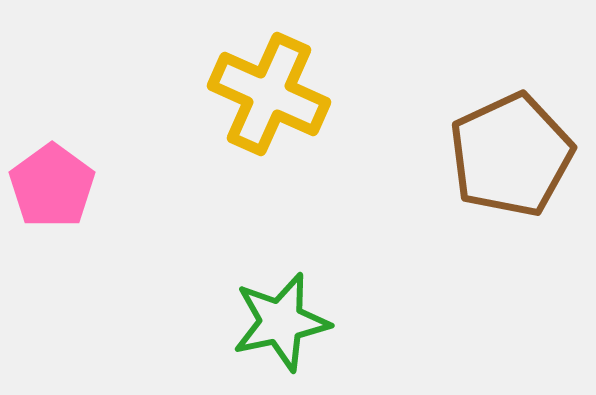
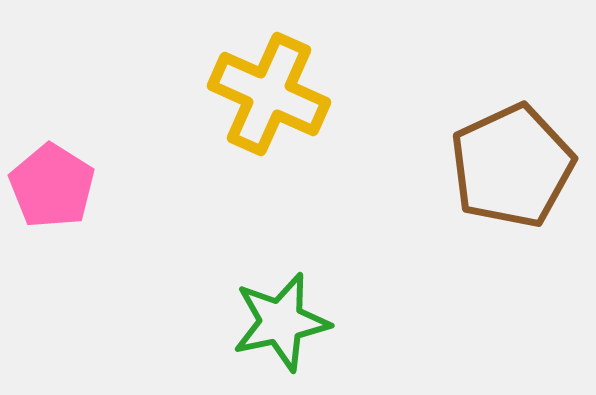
brown pentagon: moved 1 px right, 11 px down
pink pentagon: rotated 4 degrees counterclockwise
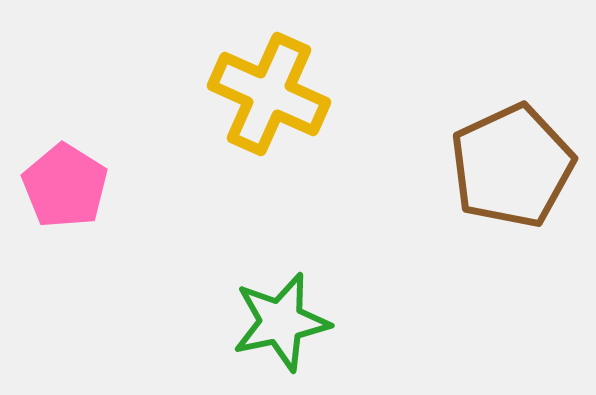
pink pentagon: moved 13 px right
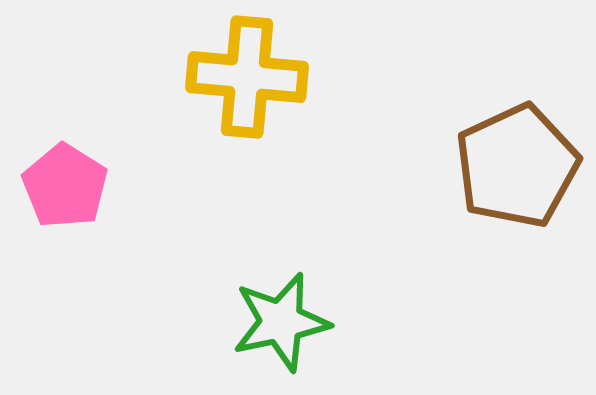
yellow cross: moved 22 px left, 17 px up; rotated 19 degrees counterclockwise
brown pentagon: moved 5 px right
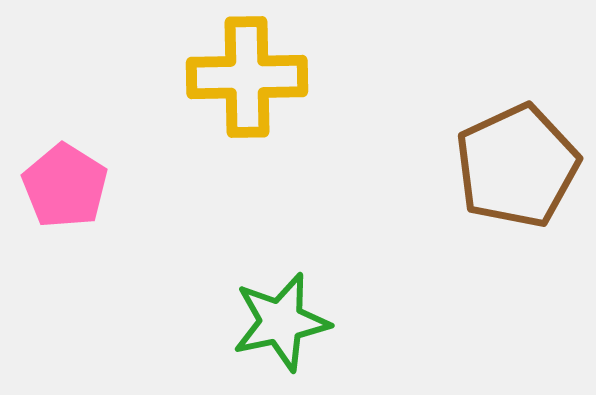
yellow cross: rotated 6 degrees counterclockwise
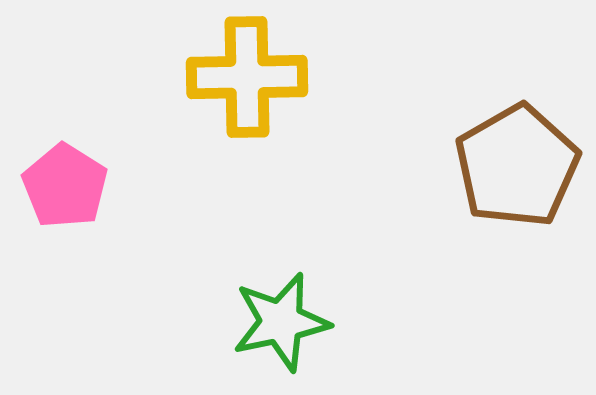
brown pentagon: rotated 5 degrees counterclockwise
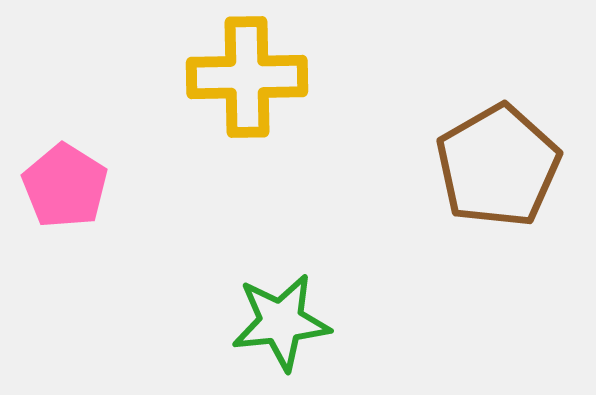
brown pentagon: moved 19 px left
green star: rotated 6 degrees clockwise
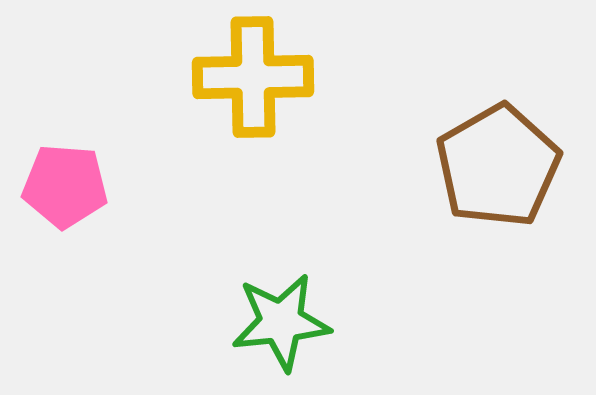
yellow cross: moved 6 px right
pink pentagon: rotated 28 degrees counterclockwise
